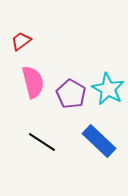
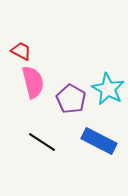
red trapezoid: moved 10 px down; rotated 65 degrees clockwise
purple pentagon: moved 5 px down
blue rectangle: rotated 16 degrees counterclockwise
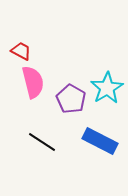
cyan star: moved 1 px left, 1 px up; rotated 12 degrees clockwise
blue rectangle: moved 1 px right
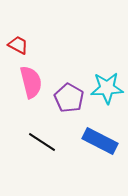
red trapezoid: moved 3 px left, 6 px up
pink semicircle: moved 2 px left
cyan star: rotated 28 degrees clockwise
purple pentagon: moved 2 px left, 1 px up
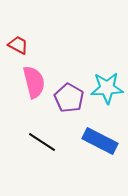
pink semicircle: moved 3 px right
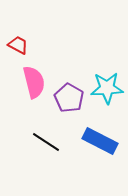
black line: moved 4 px right
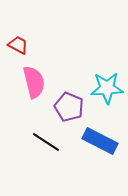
purple pentagon: moved 9 px down; rotated 8 degrees counterclockwise
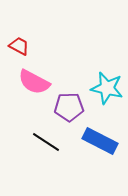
red trapezoid: moved 1 px right, 1 px down
pink semicircle: rotated 132 degrees clockwise
cyan star: rotated 16 degrees clockwise
purple pentagon: rotated 24 degrees counterclockwise
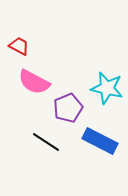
purple pentagon: moved 1 px left, 1 px down; rotated 20 degrees counterclockwise
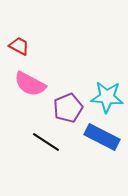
pink semicircle: moved 4 px left, 2 px down
cyan star: moved 9 px down; rotated 8 degrees counterclockwise
blue rectangle: moved 2 px right, 4 px up
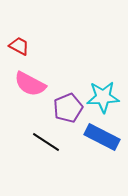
cyan star: moved 4 px left; rotated 8 degrees counterclockwise
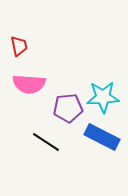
red trapezoid: rotated 50 degrees clockwise
pink semicircle: moved 1 px left; rotated 24 degrees counterclockwise
purple pentagon: rotated 16 degrees clockwise
